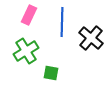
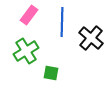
pink rectangle: rotated 12 degrees clockwise
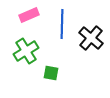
pink rectangle: rotated 30 degrees clockwise
blue line: moved 2 px down
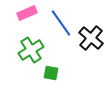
pink rectangle: moved 2 px left, 2 px up
blue line: moved 1 px left, 1 px up; rotated 36 degrees counterclockwise
green cross: moved 5 px right, 1 px up
